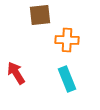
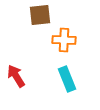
orange cross: moved 3 px left
red arrow: moved 3 px down
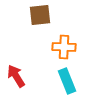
orange cross: moved 7 px down
cyan rectangle: moved 2 px down
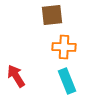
brown square: moved 12 px right
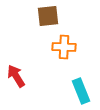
brown square: moved 4 px left, 1 px down
cyan rectangle: moved 14 px right, 10 px down
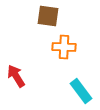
brown square: rotated 15 degrees clockwise
cyan rectangle: rotated 15 degrees counterclockwise
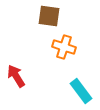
brown square: moved 1 px right
orange cross: rotated 15 degrees clockwise
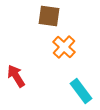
orange cross: rotated 25 degrees clockwise
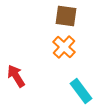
brown square: moved 17 px right
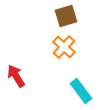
brown square: rotated 25 degrees counterclockwise
